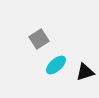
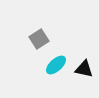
black triangle: moved 1 px left, 3 px up; rotated 30 degrees clockwise
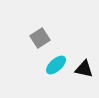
gray square: moved 1 px right, 1 px up
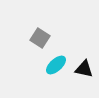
gray square: rotated 24 degrees counterclockwise
